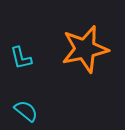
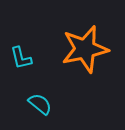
cyan semicircle: moved 14 px right, 7 px up
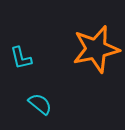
orange star: moved 11 px right
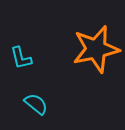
cyan semicircle: moved 4 px left
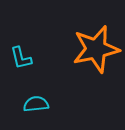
cyan semicircle: rotated 45 degrees counterclockwise
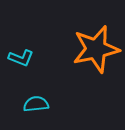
cyan L-shape: rotated 55 degrees counterclockwise
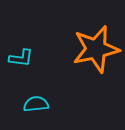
cyan L-shape: rotated 15 degrees counterclockwise
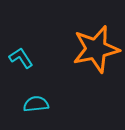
cyan L-shape: rotated 130 degrees counterclockwise
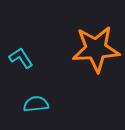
orange star: rotated 9 degrees clockwise
